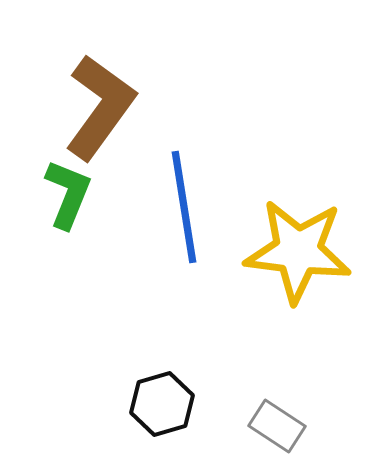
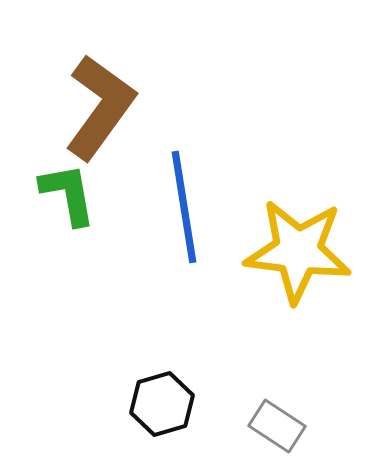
green L-shape: rotated 32 degrees counterclockwise
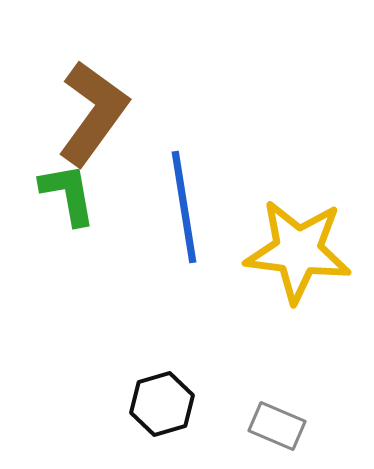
brown L-shape: moved 7 px left, 6 px down
gray rectangle: rotated 10 degrees counterclockwise
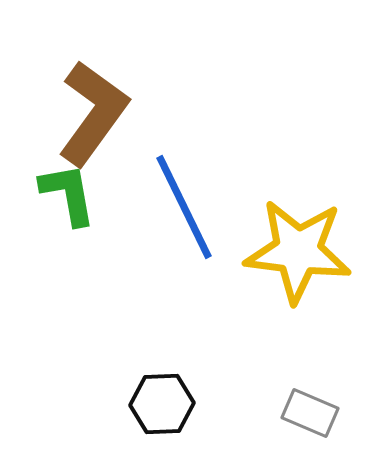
blue line: rotated 17 degrees counterclockwise
black hexagon: rotated 14 degrees clockwise
gray rectangle: moved 33 px right, 13 px up
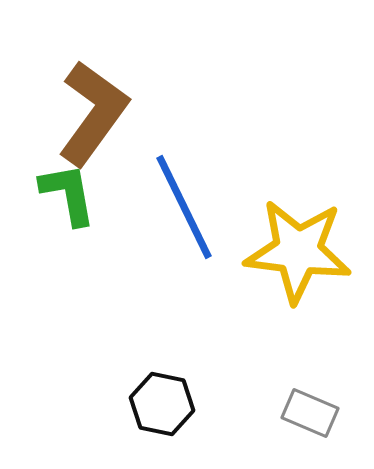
black hexagon: rotated 14 degrees clockwise
